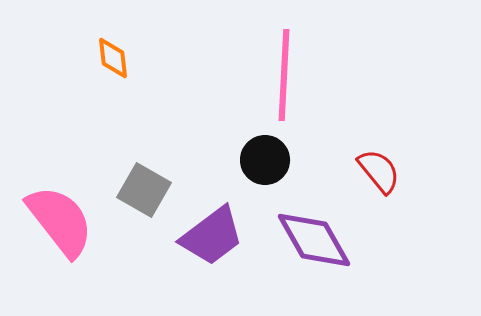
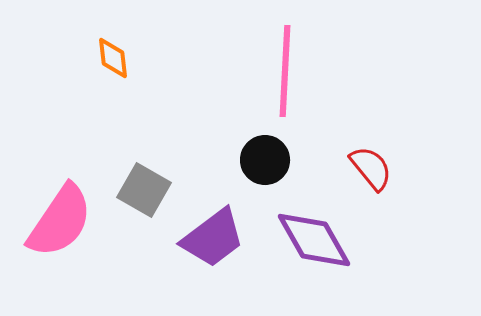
pink line: moved 1 px right, 4 px up
red semicircle: moved 8 px left, 3 px up
pink semicircle: rotated 72 degrees clockwise
purple trapezoid: moved 1 px right, 2 px down
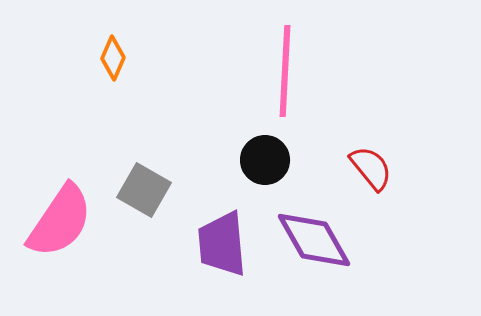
orange diamond: rotated 30 degrees clockwise
purple trapezoid: moved 9 px right, 6 px down; rotated 122 degrees clockwise
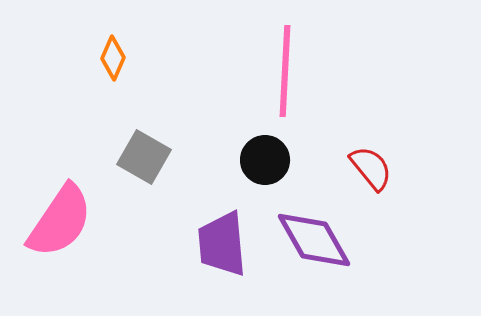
gray square: moved 33 px up
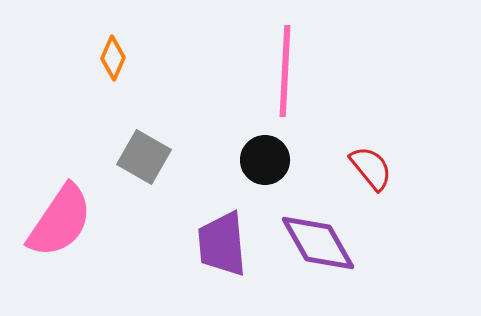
purple diamond: moved 4 px right, 3 px down
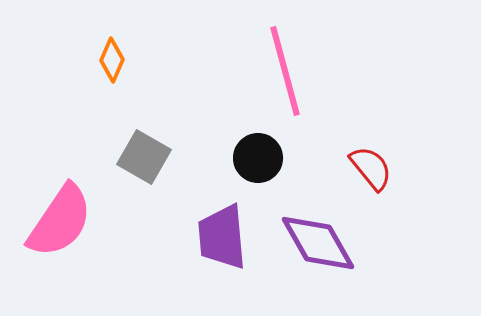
orange diamond: moved 1 px left, 2 px down
pink line: rotated 18 degrees counterclockwise
black circle: moved 7 px left, 2 px up
purple trapezoid: moved 7 px up
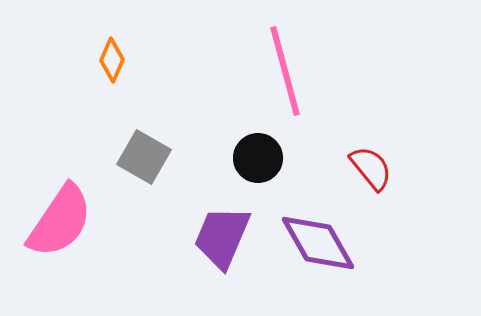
purple trapezoid: rotated 28 degrees clockwise
